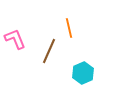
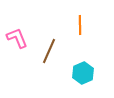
orange line: moved 11 px right, 3 px up; rotated 12 degrees clockwise
pink L-shape: moved 2 px right, 1 px up
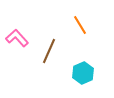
orange line: rotated 30 degrees counterclockwise
pink L-shape: rotated 20 degrees counterclockwise
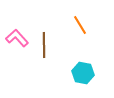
brown line: moved 5 px left, 6 px up; rotated 25 degrees counterclockwise
cyan hexagon: rotated 25 degrees counterclockwise
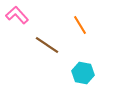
pink L-shape: moved 23 px up
brown line: moved 3 px right; rotated 55 degrees counterclockwise
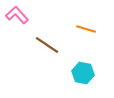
orange line: moved 6 px right, 4 px down; rotated 42 degrees counterclockwise
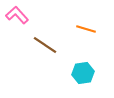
brown line: moved 2 px left
cyan hexagon: rotated 20 degrees counterclockwise
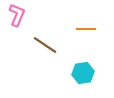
pink L-shape: rotated 65 degrees clockwise
orange line: rotated 18 degrees counterclockwise
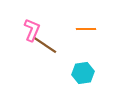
pink L-shape: moved 15 px right, 15 px down
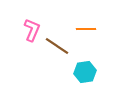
brown line: moved 12 px right, 1 px down
cyan hexagon: moved 2 px right, 1 px up
